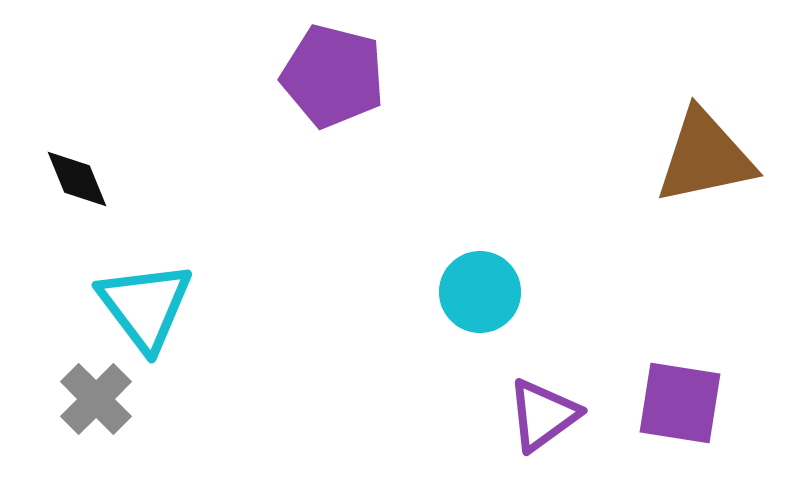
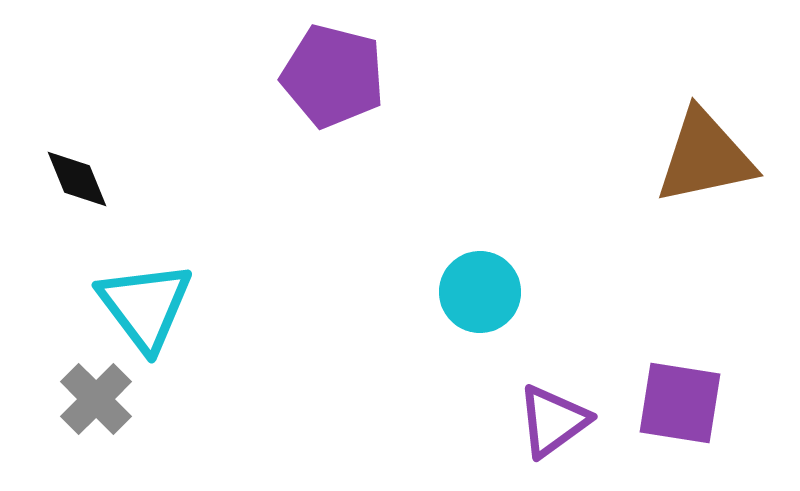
purple triangle: moved 10 px right, 6 px down
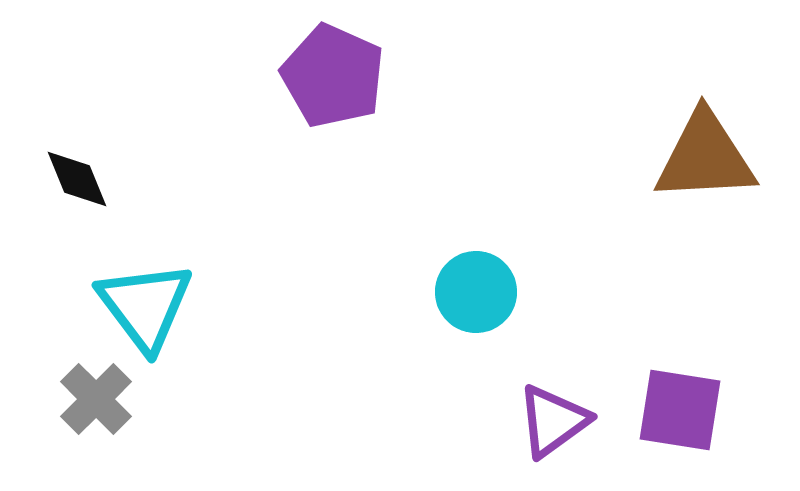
purple pentagon: rotated 10 degrees clockwise
brown triangle: rotated 9 degrees clockwise
cyan circle: moved 4 px left
purple square: moved 7 px down
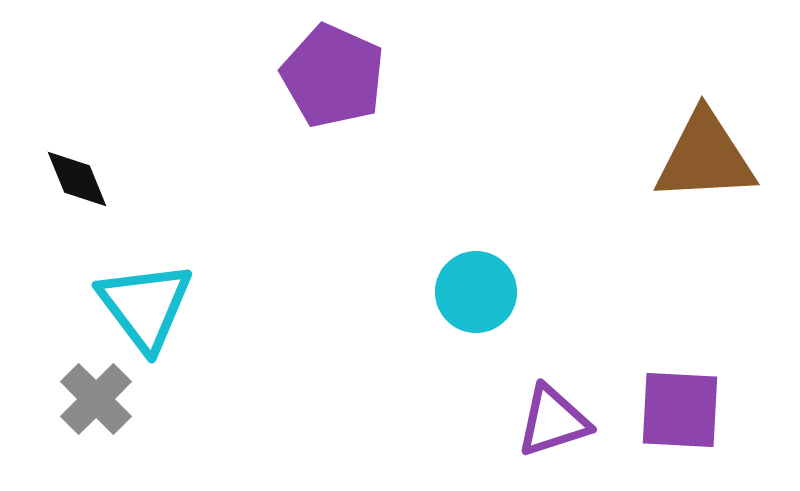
purple square: rotated 6 degrees counterclockwise
purple triangle: rotated 18 degrees clockwise
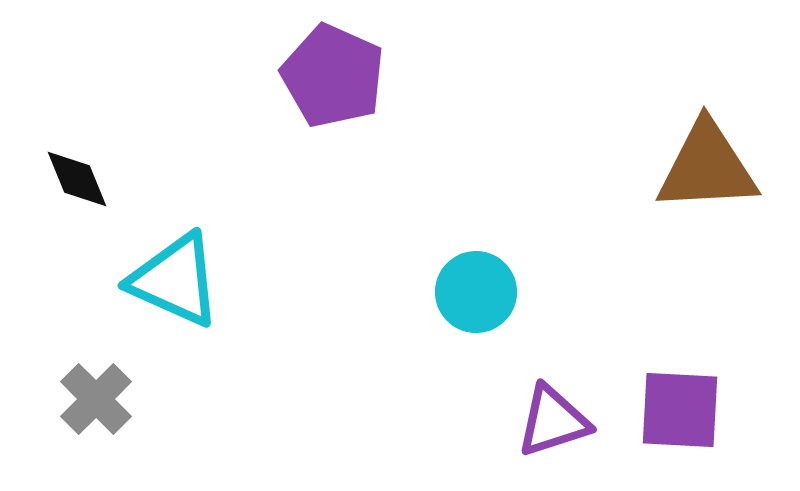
brown triangle: moved 2 px right, 10 px down
cyan triangle: moved 30 px right, 26 px up; rotated 29 degrees counterclockwise
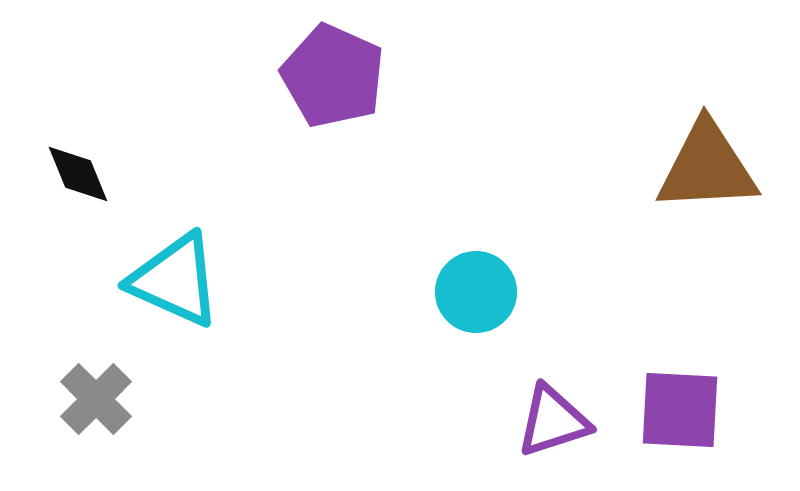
black diamond: moved 1 px right, 5 px up
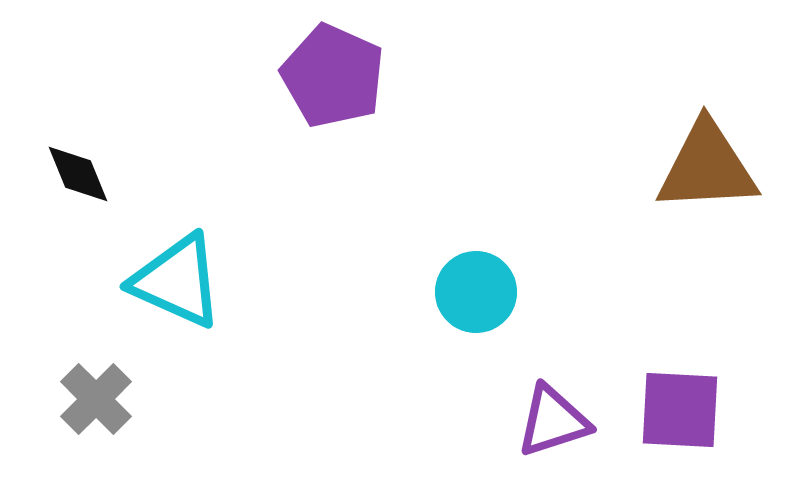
cyan triangle: moved 2 px right, 1 px down
